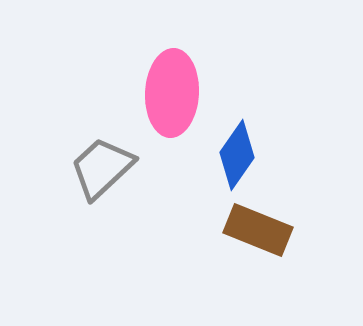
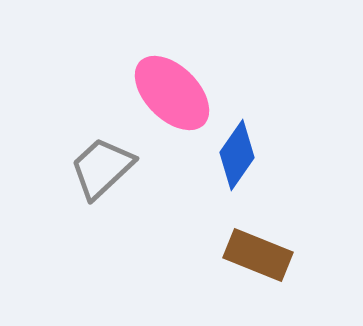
pink ellipse: rotated 48 degrees counterclockwise
brown rectangle: moved 25 px down
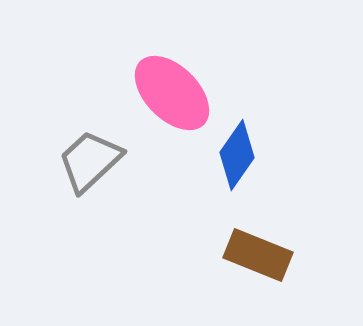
gray trapezoid: moved 12 px left, 7 px up
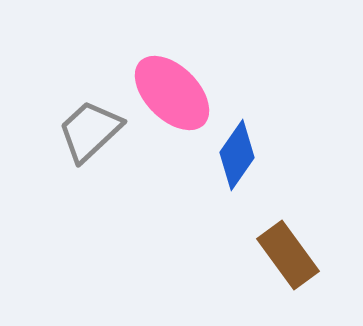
gray trapezoid: moved 30 px up
brown rectangle: moved 30 px right; rotated 32 degrees clockwise
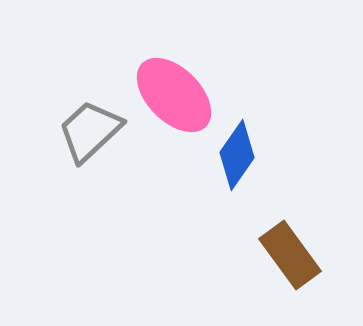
pink ellipse: moved 2 px right, 2 px down
brown rectangle: moved 2 px right
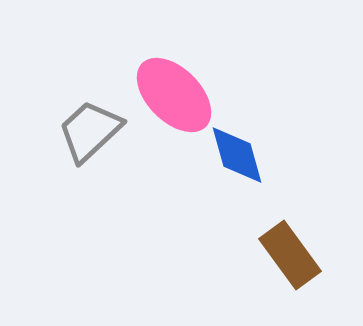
blue diamond: rotated 50 degrees counterclockwise
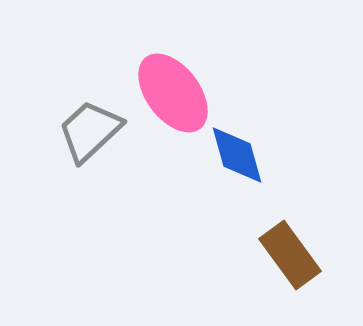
pink ellipse: moved 1 px left, 2 px up; rotated 8 degrees clockwise
